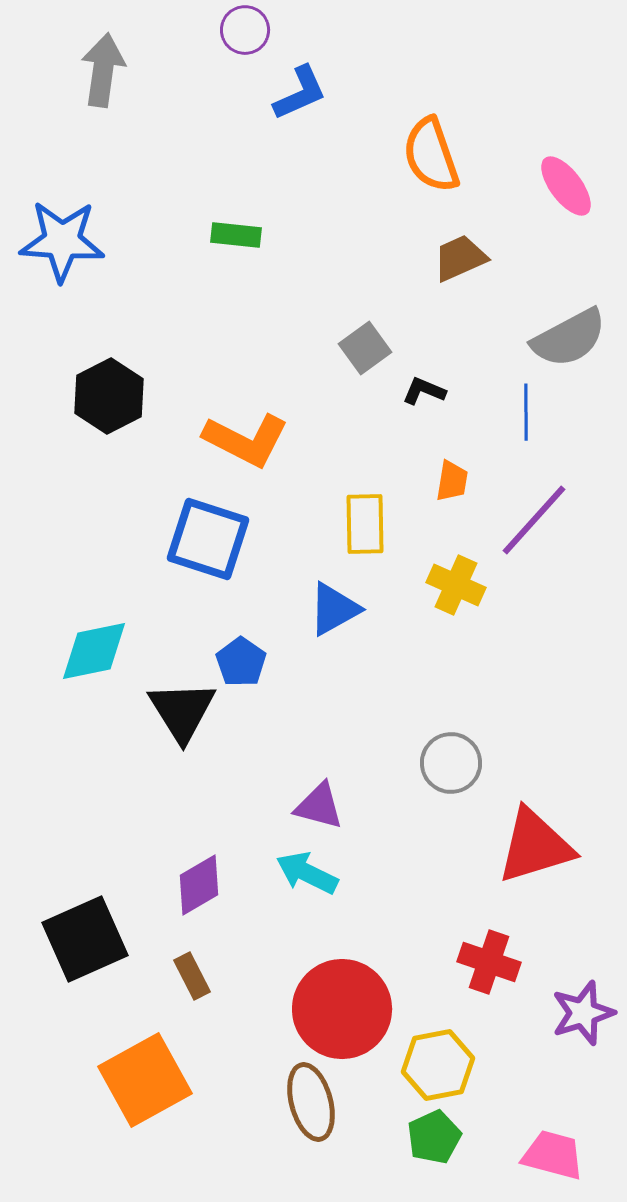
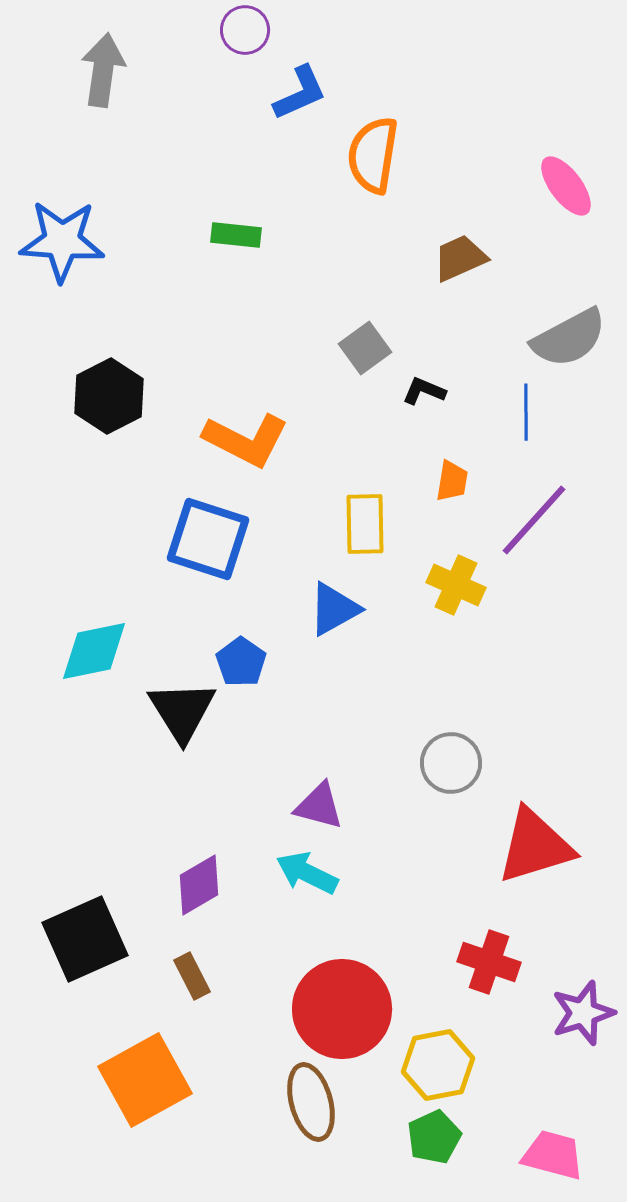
orange semicircle: moved 58 px left; rotated 28 degrees clockwise
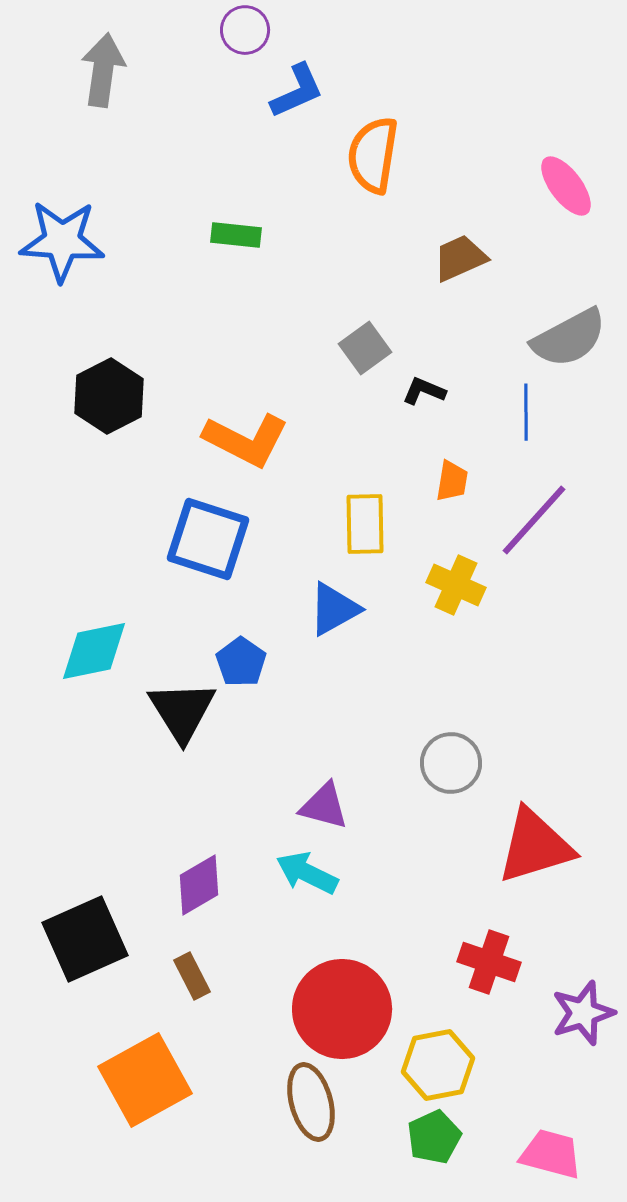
blue L-shape: moved 3 px left, 2 px up
purple triangle: moved 5 px right
pink trapezoid: moved 2 px left, 1 px up
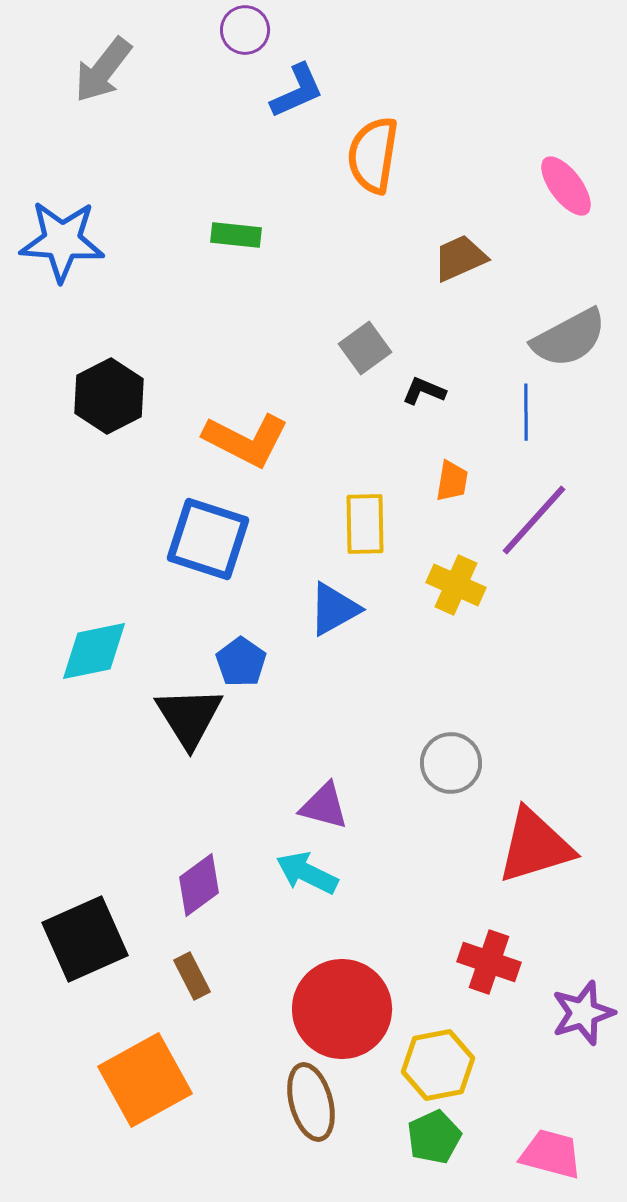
gray arrow: rotated 150 degrees counterclockwise
black triangle: moved 7 px right, 6 px down
purple diamond: rotated 6 degrees counterclockwise
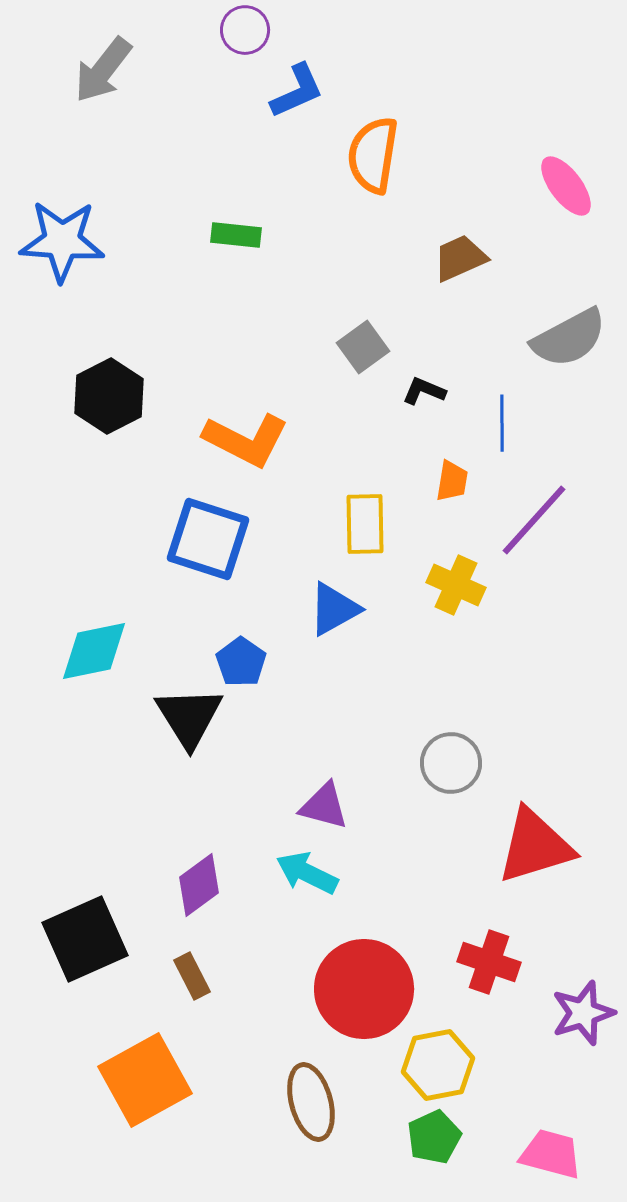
gray square: moved 2 px left, 1 px up
blue line: moved 24 px left, 11 px down
red circle: moved 22 px right, 20 px up
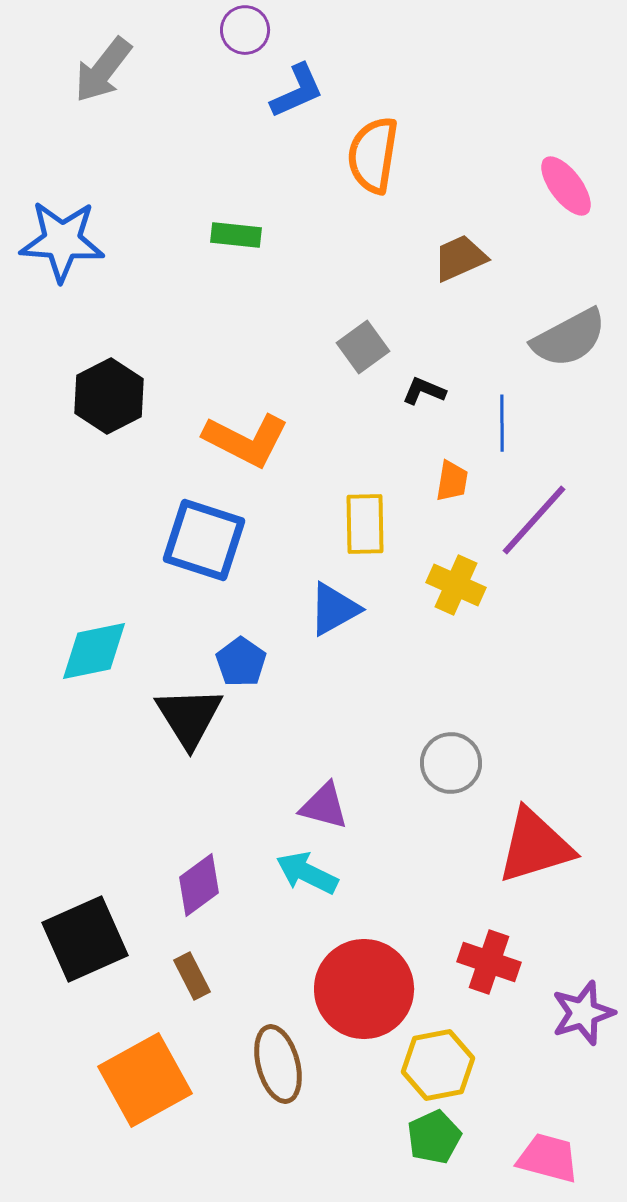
blue square: moved 4 px left, 1 px down
brown ellipse: moved 33 px left, 38 px up
pink trapezoid: moved 3 px left, 4 px down
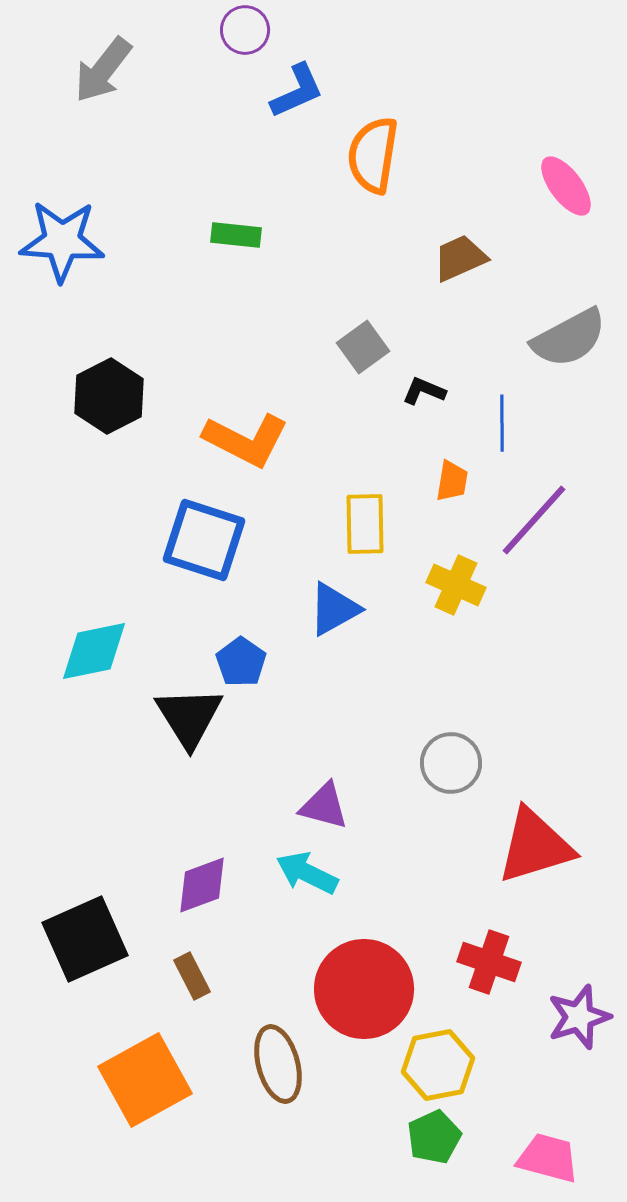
purple diamond: moved 3 px right; rotated 16 degrees clockwise
purple star: moved 4 px left, 4 px down
